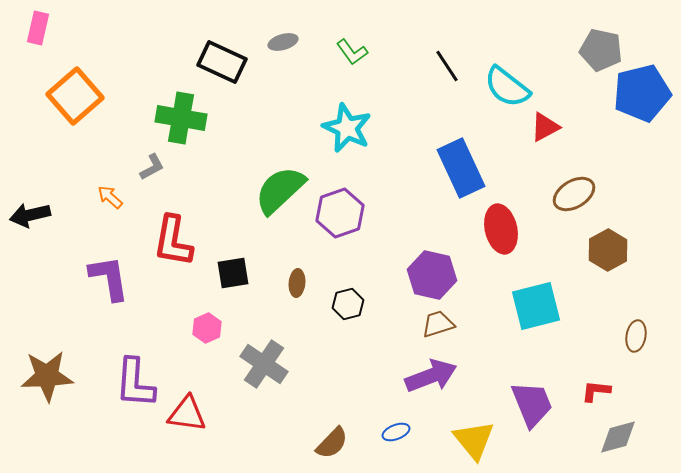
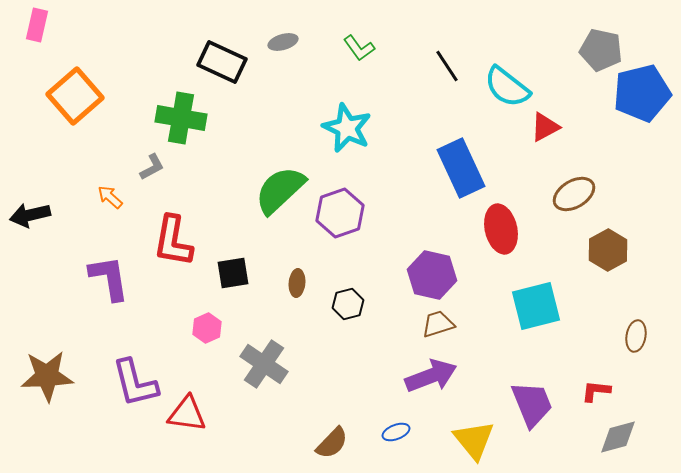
pink rectangle at (38, 28): moved 1 px left, 3 px up
green L-shape at (352, 52): moved 7 px right, 4 px up
purple L-shape at (135, 383): rotated 18 degrees counterclockwise
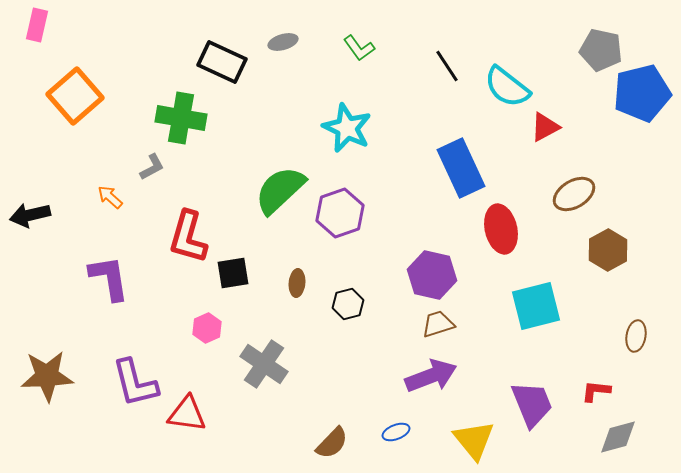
red L-shape at (173, 241): moved 15 px right, 4 px up; rotated 6 degrees clockwise
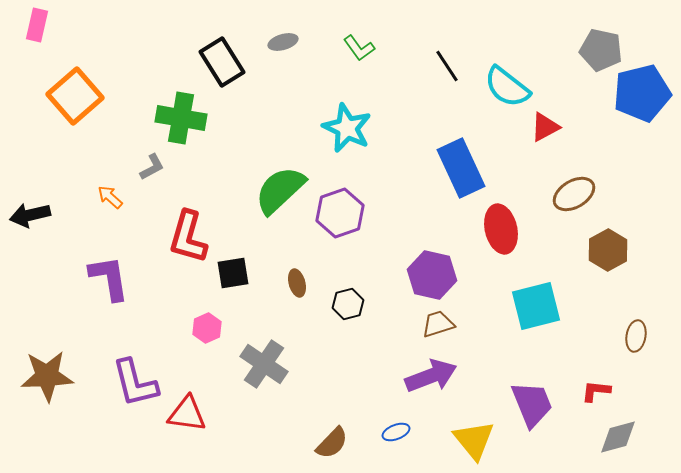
black rectangle at (222, 62): rotated 33 degrees clockwise
brown ellipse at (297, 283): rotated 20 degrees counterclockwise
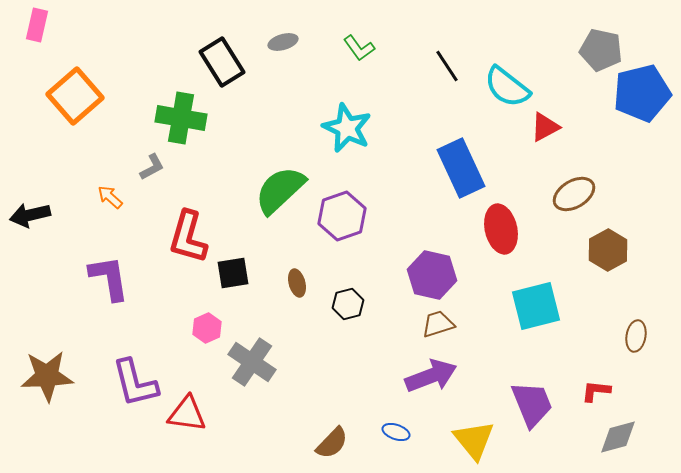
purple hexagon at (340, 213): moved 2 px right, 3 px down
gray cross at (264, 364): moved 12 px left, 2 px up
blue ellipse at (396, 432): rotated 40 degrees clockwise
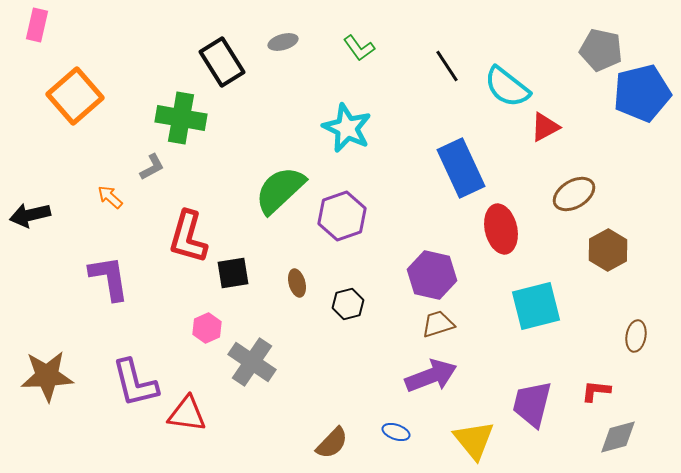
purple trapezoid at (532, 404): rotated 144 degrees counterclockwise
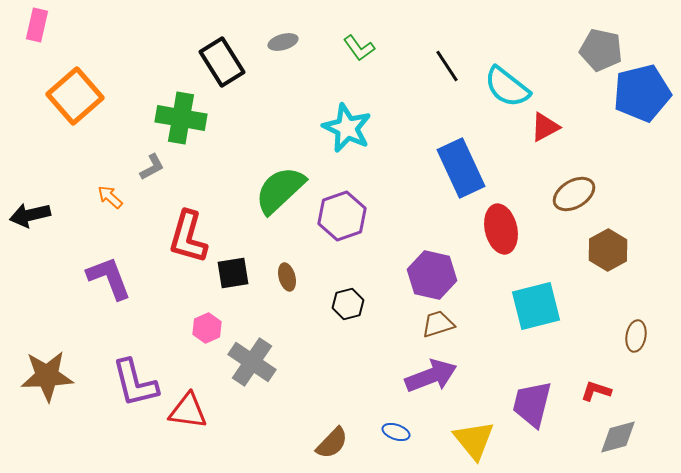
purple L-shape at (109, 278): rotated 12 degrees counterclockwise
brown ellipse at (297, 283): moved 10 px left, 6 px up
red L-shape at (596, 391): rotated 12 degrees clockwise
red triangle at (187, 414): moved 1 px right, 3 px up
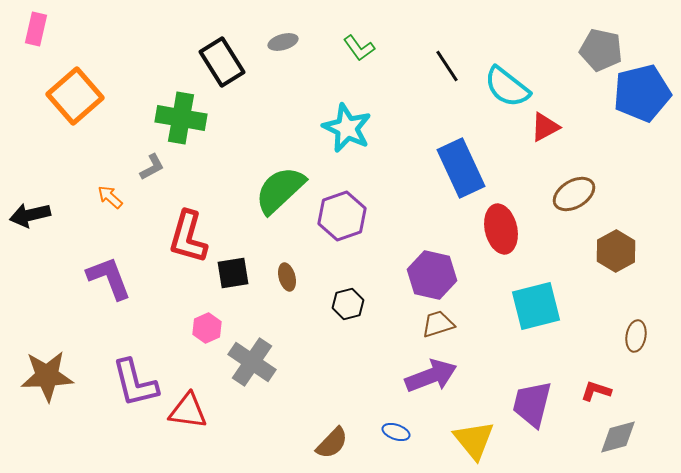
pink rectangle at (37, 25): moved 1 px left, 4 px down
brown hexagon at (608, 250): moved 8 px right, 1 px down
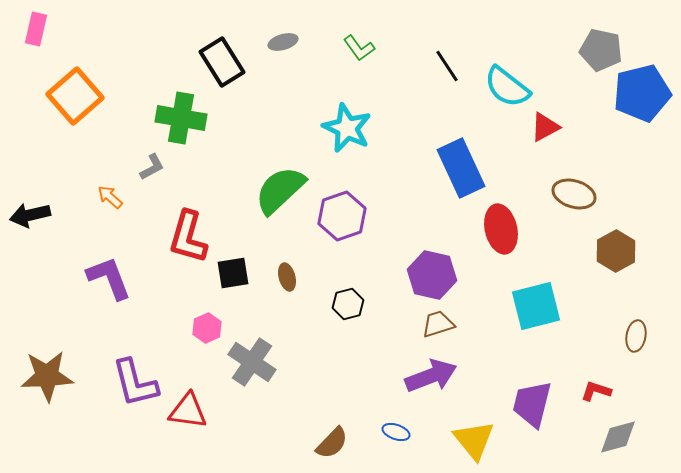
brown ellipse at (574, 194): rotated 48 degrees clockwise
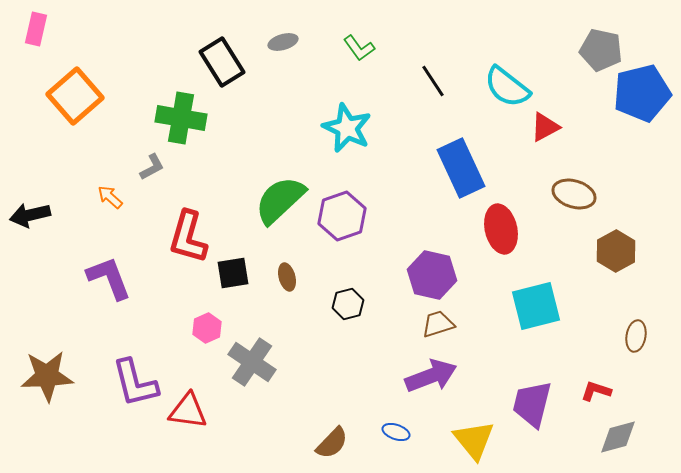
black line at (447, 66): moved 14 px left, 15 px down
green semicircle at (280, 190): moved 10 px down
